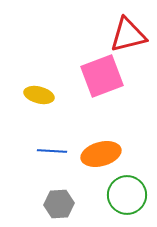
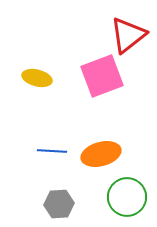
red triangle: rotated 24 degrees counterclockwise
yellow ellipse: moved 2 px left, 17 px up
green circle: moved 2 px down
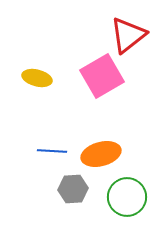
pink square: rotated 9 degrees counterclockwise
gray hexagon: moved 14 px right, 15 px up
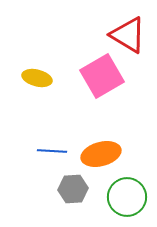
red triangle: rotated 51 degrees counterclockwise
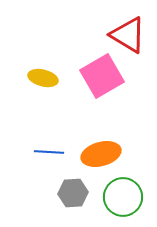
yellow ellipse: moved 6 px right
blue line: moved 3 px left, 1 px down
gray hexagon: moved 4 px down
green circle: moved 4 px left
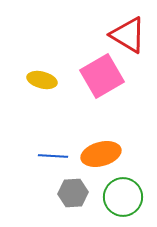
yellow ellipse: moved 1 px left, 2 px down
blue line: moved 4 px right, 4 px down
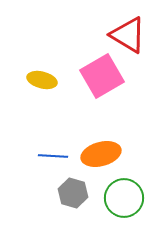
gray hexagon: rotated 20 degrees clockwise
green circle: moved 1 px right, 1 px down
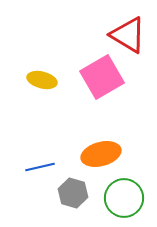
pink square: moved 1 px down
blue line: moved 13 px left, 11 px down; rotated 16 degrees counterclockwise
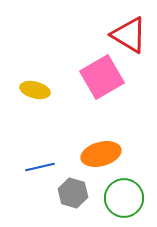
red triangle: moved 1 px right
yellow ellipse: moved 7 px left, 10 px down
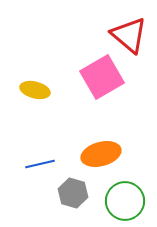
red triangle: rotated 9 degrees clockwise
blue line: moved 3 px up
green circle: moved 1 px right, 3 px down
